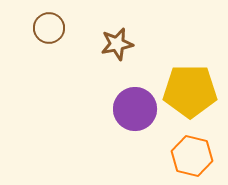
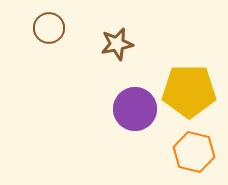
yellow pentagon: moved 1 px left
orange hexagon: moved 2 px right, 4 px up
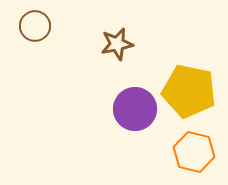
brown circle: moved 14 px left, 2 px up
yellow pentagon: rotated 12 degrees clockwise
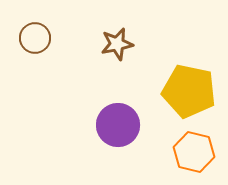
brown circle: moved 12 px down
purple circle: moved 17 px left, 16 px down
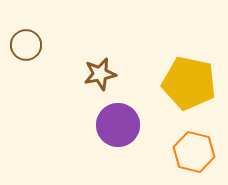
brown circle: moved 9 px left, 7 px down
brown star: moved 17 px left, 30 px down
yellow pentagon: moved 8 px up
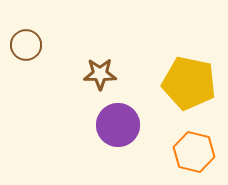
brown star: rotated 12 degrees clockwise
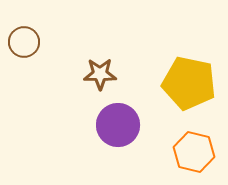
brown circle: moved 2 px left, 3 px up
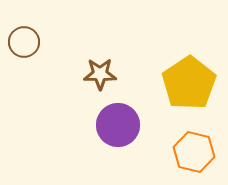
yellow pentagon: rotated 26 degrees clockwise
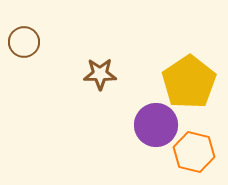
yellow pentagon: moved 1 px up
purple circle: moved 38 px right
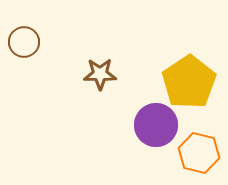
orange hexagon: moved 5 px right, 1 px down
